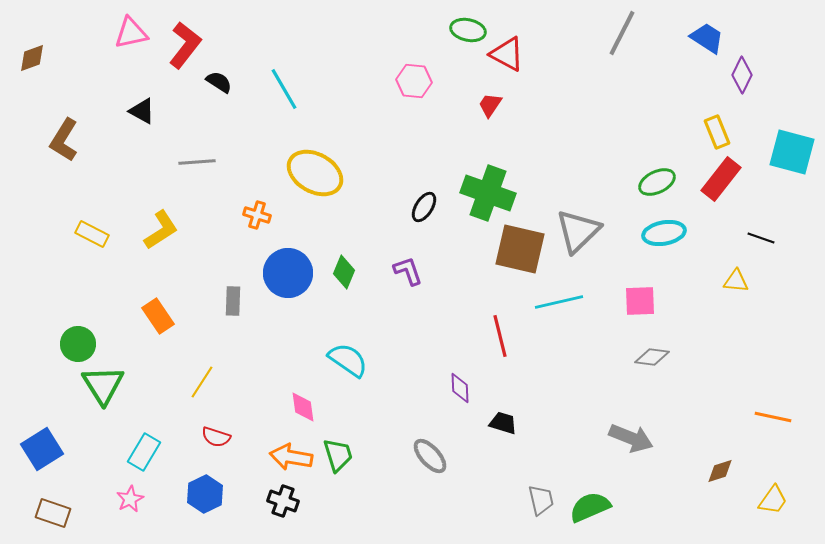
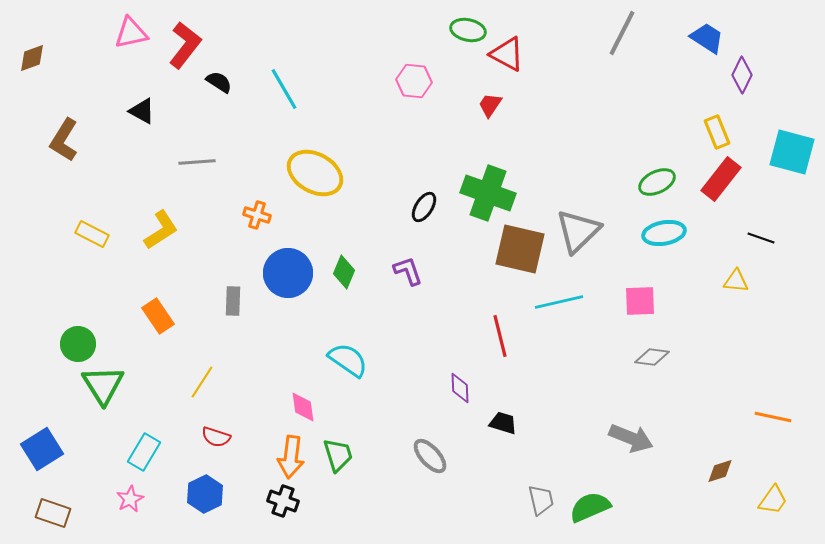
orange arrow at (291, 457): rotated 93 degrees counterclockwise
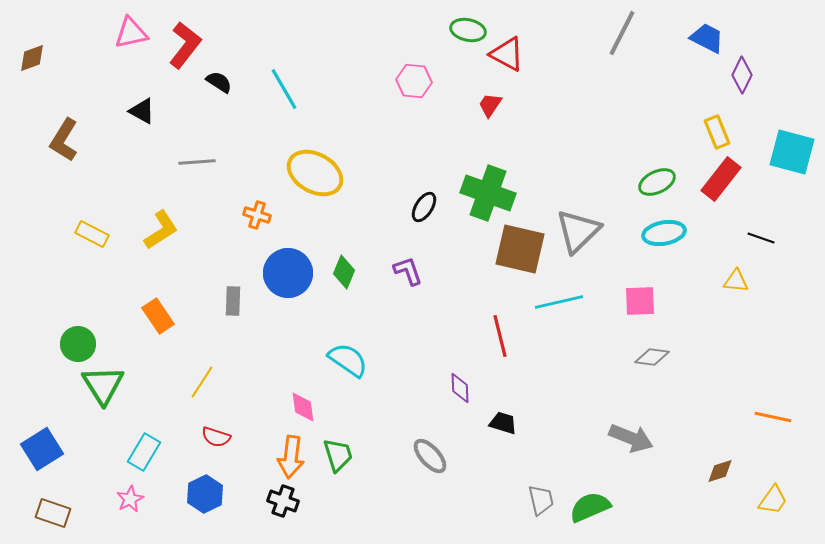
blue trapezoid at (707, 38): rotated 6 degrees counterclockwise
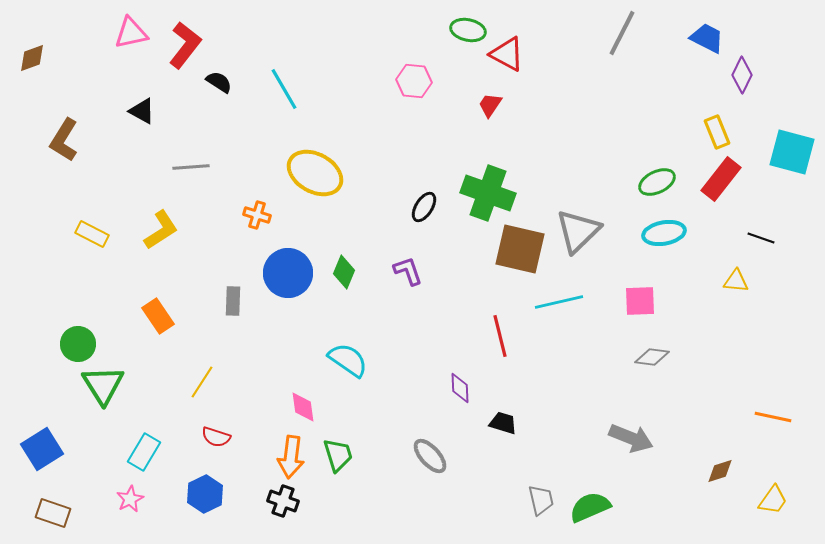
gray line at (197, 162): moved 6 px left, 5 px down
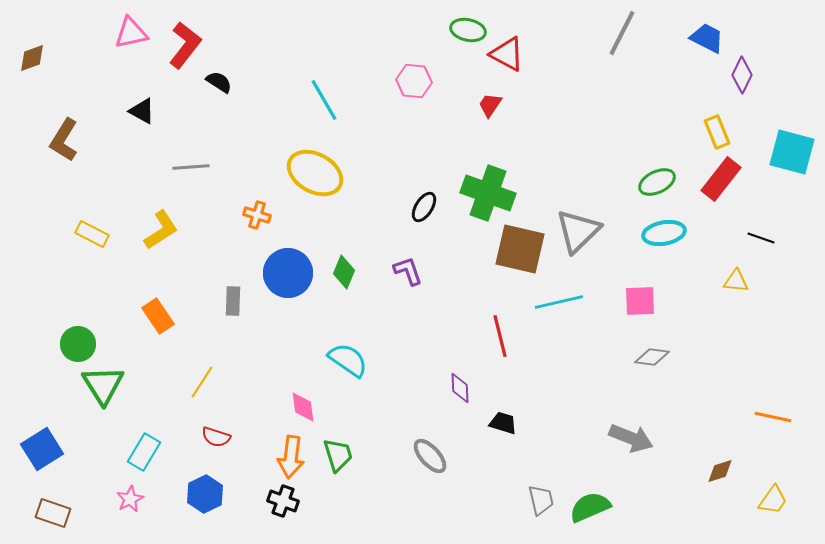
cyan line at (284, 89): moved 40 px right, 11 px down
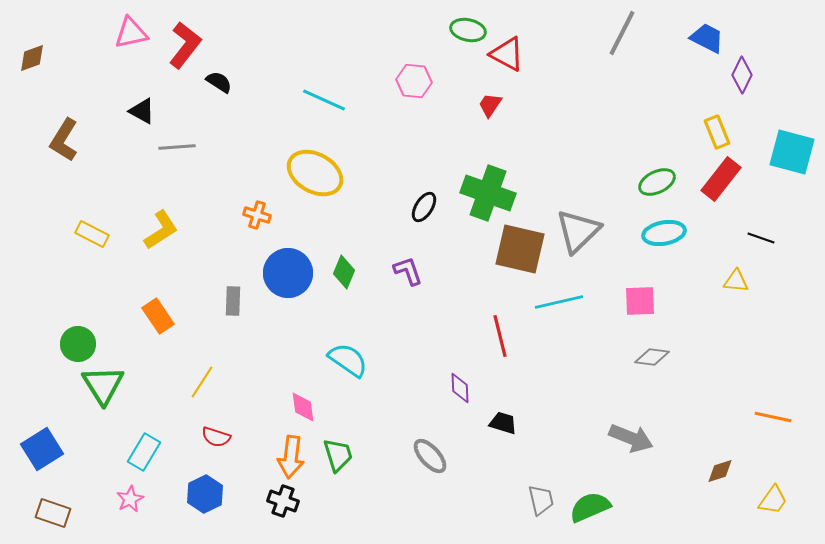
cyan line at (324, 100): rotated 36 degrees counterclockwise
gray line at (191, 167): moved 14 px left, 20 px up
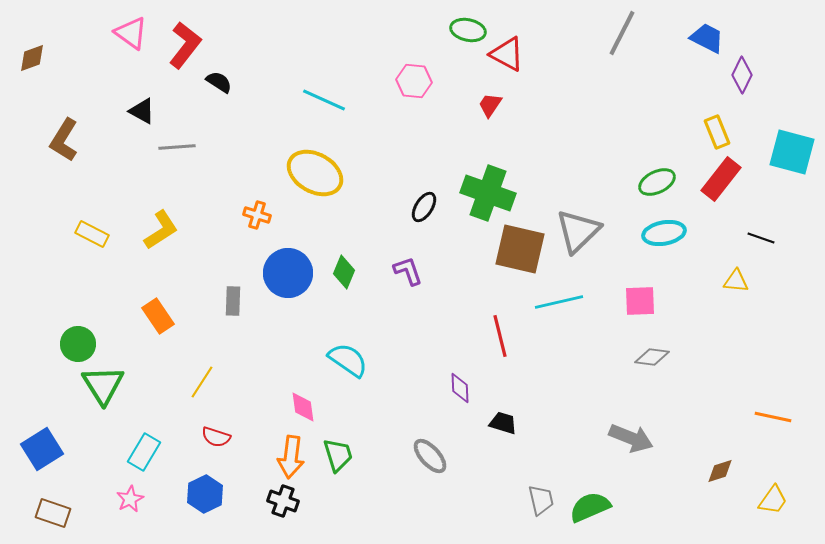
pink triangle at (131, 33): rotated 48 degrees clockwise
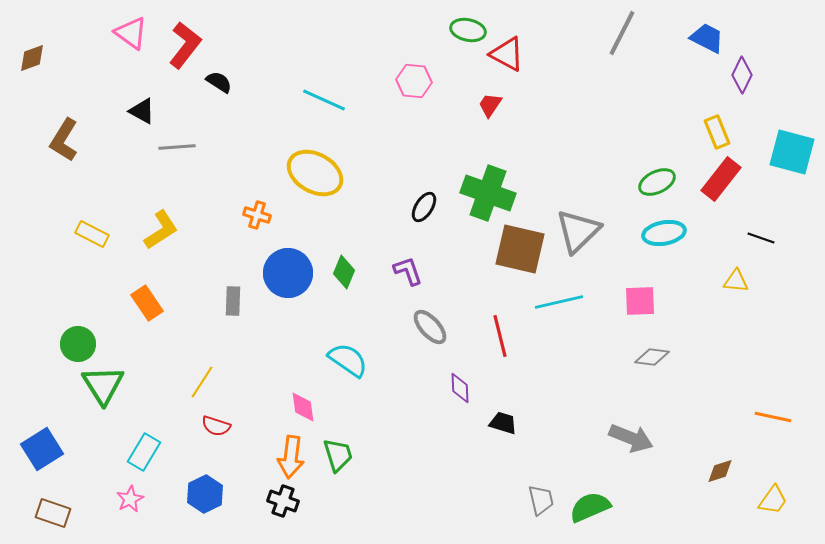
orange rectangle at (158, 316): moved 11 px left, 13 px up
red semicircle at (216, 437): moved 11 px up
gray ellipse at (430, 456): moved 129 px up
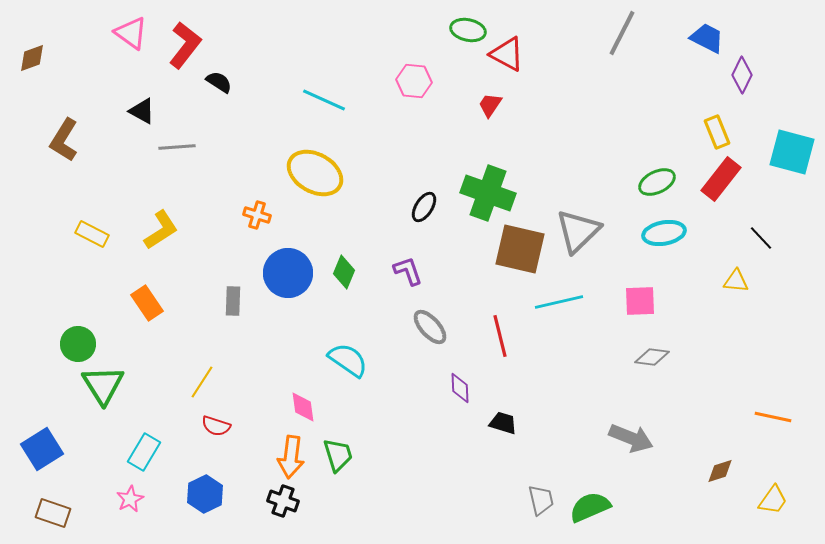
black line at (761, 238): rotated 28 degrees clockwise
